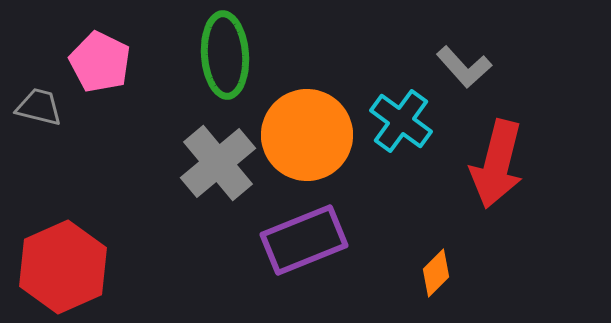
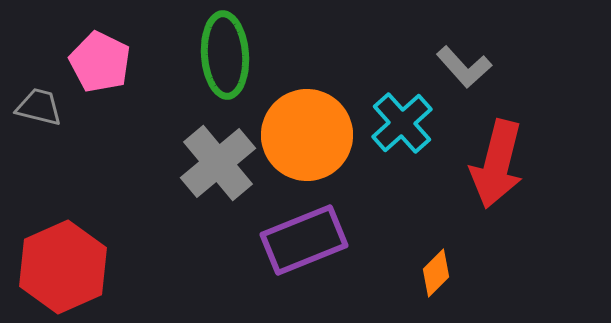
cyan cross: moved 1 px right, 2 px down; rotated 12 degrees clockwise
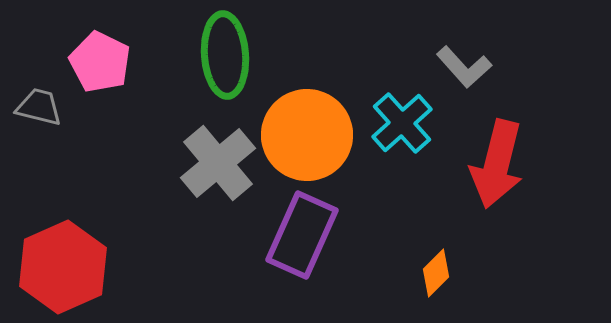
purple rectangle: moved 2 px left, 5 px up; rotated 44 degrees counterclockwise
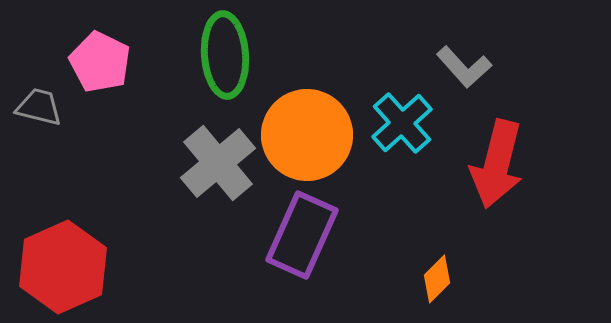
orange diamond: moved 1 px right, 6 px down
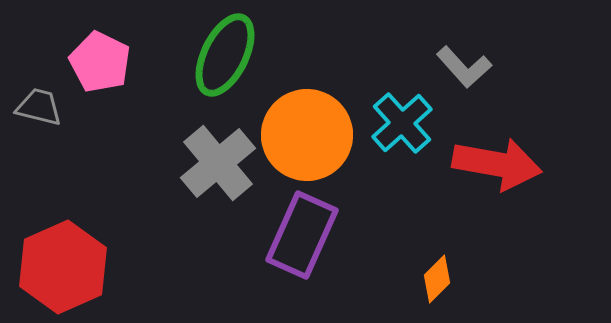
green ellipse: rotated 30 degrees clockwise
red arrow: rotated 94 degrees counterclockwise
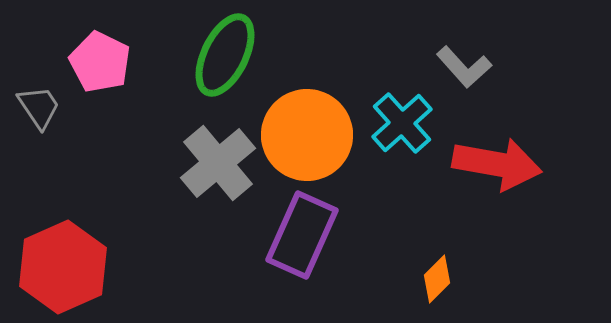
gray trapezoid: rotated 42 degrees clockwise
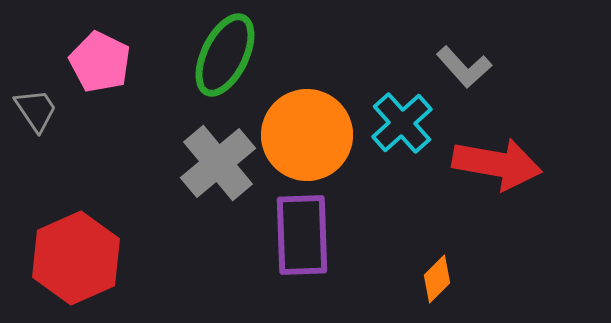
gray trapezoid: moved 3 px left, 3 px down
purple rectangle: rotated 26 degrees counterclockwise
red hexagon: moved 13 px right, 9 px up
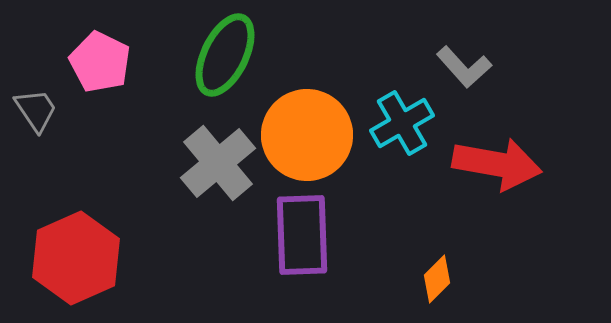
cyan cross: rotated 12 degrees clockwise
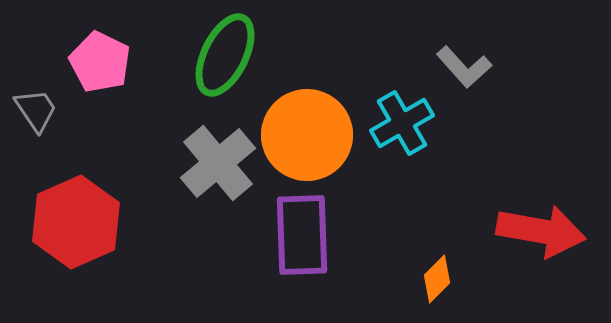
red arrow: moved 44 px right, 67 px down
red hexagon: moved 36 px up
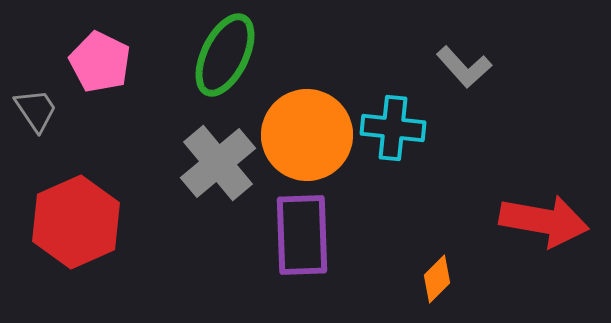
cyan cross: moved 9 px left, 5 px down; rotated 36 degrees clockwise
red arrow: moved 3 px right, 10 px up
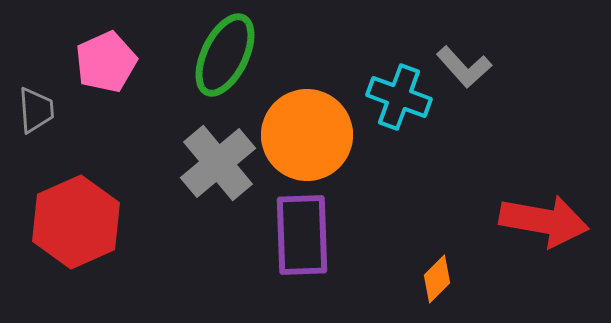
pink pentagon: moved 6 px right; rotated 22 degrees clockwise
gray trapezoid: rotated 30 degrees clockwise
cyan cross: moved 6 px right, 31 px up; rotated 14 degrees clockwise
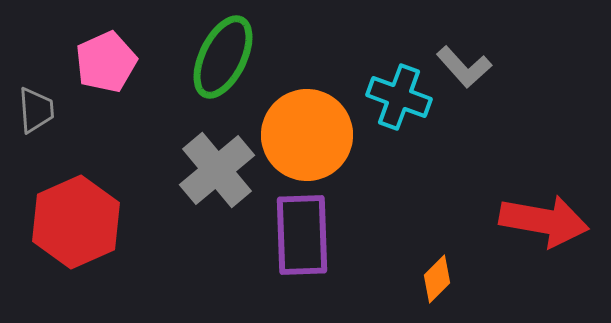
green ellipse: moved 2 px left, 2 px down
gray cross: moved 1 px left, 7 px down
